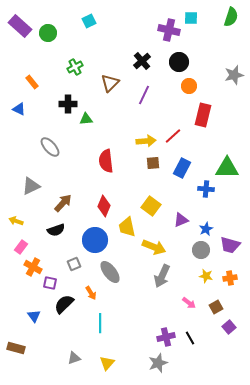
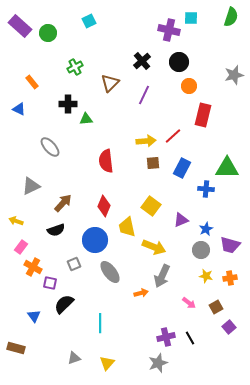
orange arrow at (91, 293): moved 50 px right; rotated 72 degrees counterclockwise
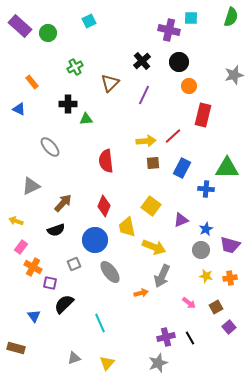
cyan line at (100, 323): rotated 24 degrees counterclockwise
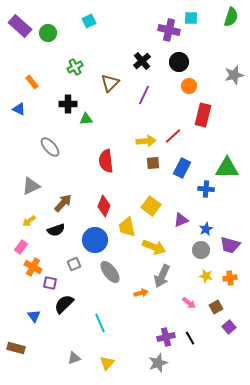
yellow arrow at (16, 221): moved 13 px right; rotated 56 degrees counterclockwise
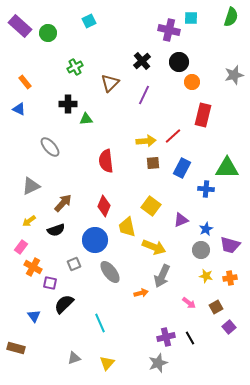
orange rectangle at (32, 82): moved 7 px left
orange circle at (189, 86): moved 3 px right, 4 px up
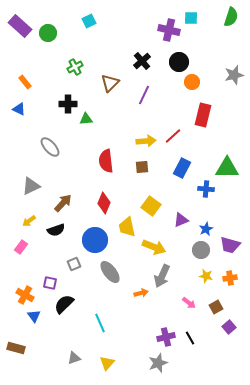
brown square at (153, 163): moved 11 px left, 4 px down
red diamond at (104, 206): moved 3 px up
orange cross at (33, 267): moved 8 px left, 28 px down
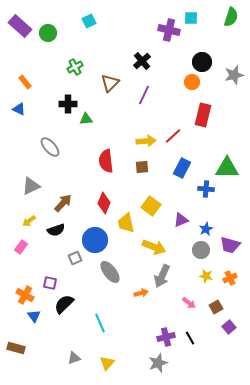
black circle at (179, 62): moved 23 px right
yellow trapezoid at (127, 227): moved 1 px left, 4 px up
gray square at (74, 264): moved 1 px right, 6 px up
orange cross at (230, 278): rotated 16 degrees counterclockwise
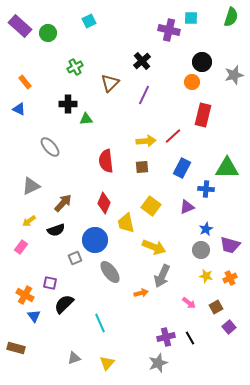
purple triangle at (181, 220): moved 6 px right, 13 px up
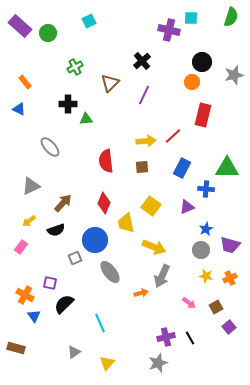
gray triangle at (74, 358): moved 6 px up; rotated 16 degrees counterclockwise
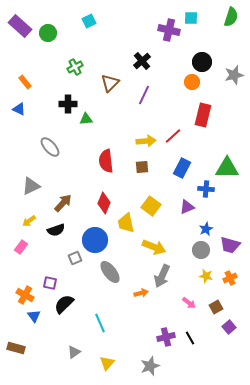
gray star at (158, 363): moved 8 px left, 3 px down
